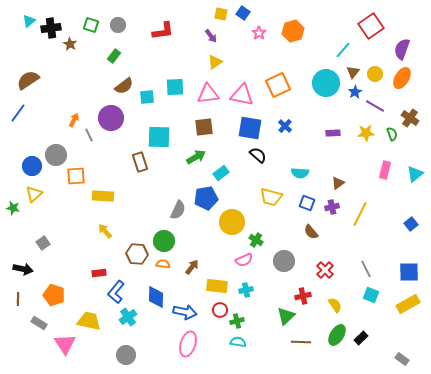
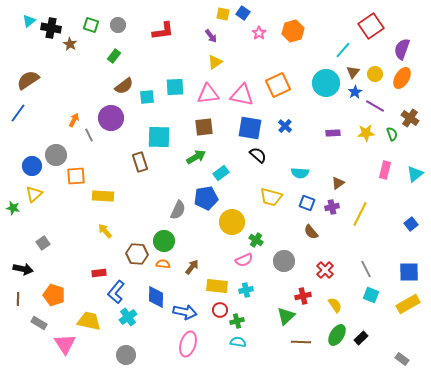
yellow square at (221, 14): moved 2 px right
black cross at (51, 28): rotated 18 degrees clockwise
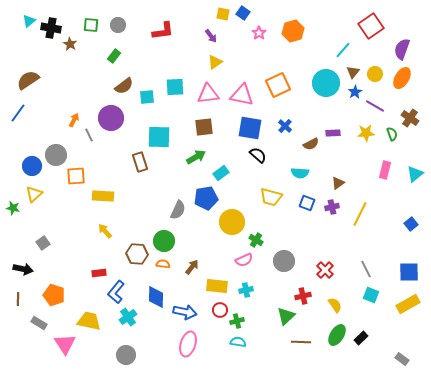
green square at (91, 25): rotated 14 degrees counterclockwise
brown semicircle at (311, 232): moved 88 px up; rotated 77 degrees counterclockwise
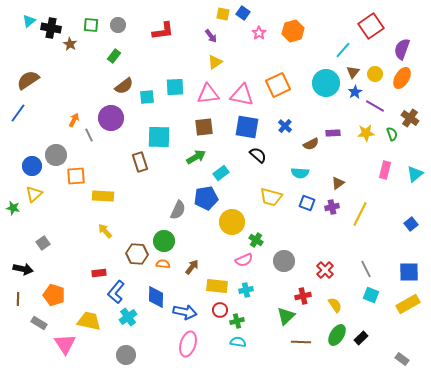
blue square at (250, 128): moved 3 px left, 1 px up
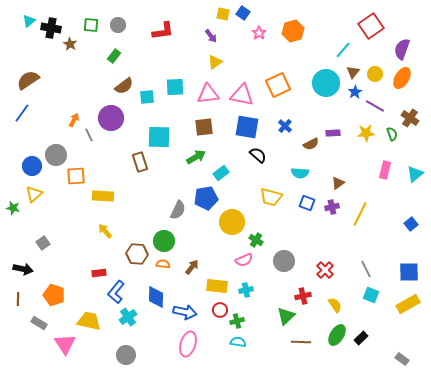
blue line at (18, 113): moved 4 px right
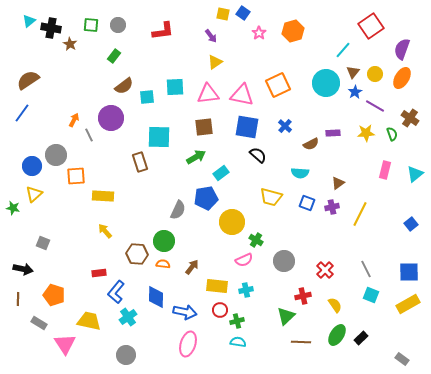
gray square at (43, 243): rotated 32 degrees counterclockwise
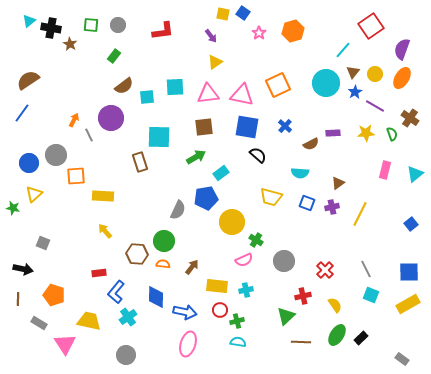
blue circle at (32, 166): moved 3 px left, 3 px up
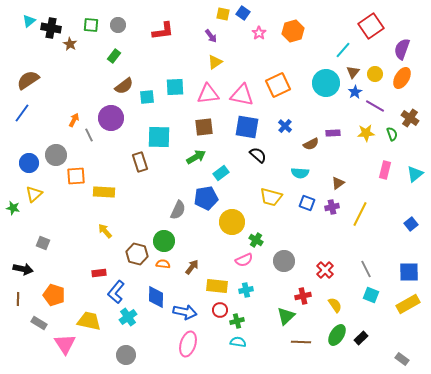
yellow rectangle at (103, 196): moved 1 px right, 4 px up
brown hexagon at (137, 254): rotated 10 degrees clockwise
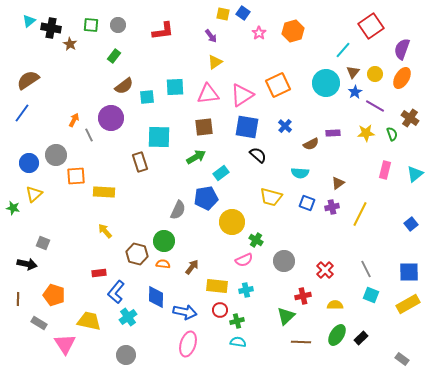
pink triangle at (242, 95): rotated 45 degrees counterclockwise
black arrow at (23, 269): moved 4 px right, 5 px up
yellow semicircle at (335, 305): rotated 56 degrees counterclockwise
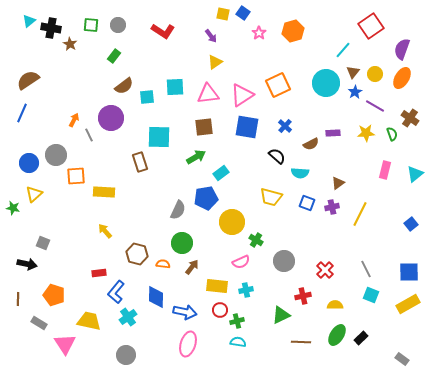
red L-shape at (163, 31): rotated 40 degrees clockwise
blue line at (22, 113): rotated 12 degrees counterclockwise
black semicircle at (258, 155): moved 19 px right, 1 px down
green circle at (164, 241): moved 18 px right, 2 px down
pink semicircle at (244, 260): moved 3 px left, 2 px down
green triangle at (286, 316): moved 5 px left, 1 px up; rotated 18 degrees clockwise
